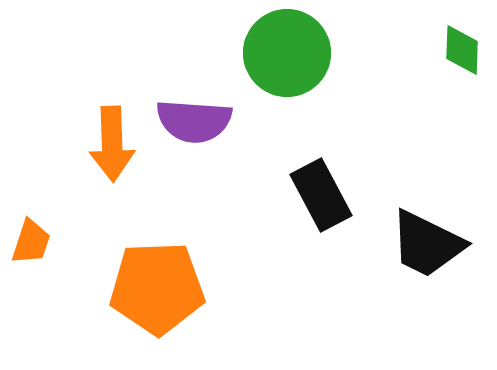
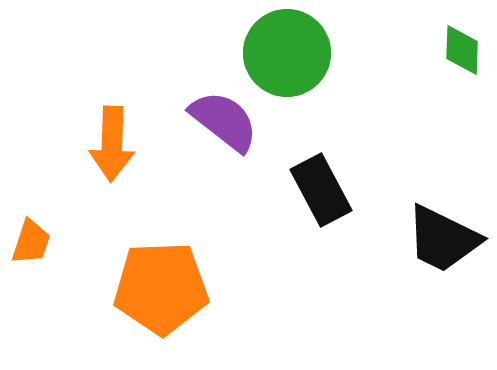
purple semicircle: moved 30 px right; rotated 146 degrees counterclockwise
orange arrow: rotated 4 degrees clockwise
black rectangle: moved 5 px up
black trapezoid: moved 16 px right, 5 px up
orange pentagon: moved 4 px right
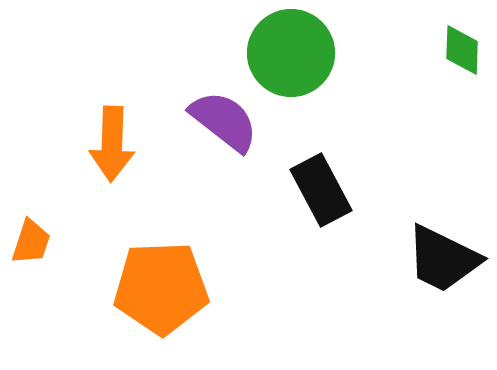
green circle: moved 4 px right
black trapezoid: moved 20 px down
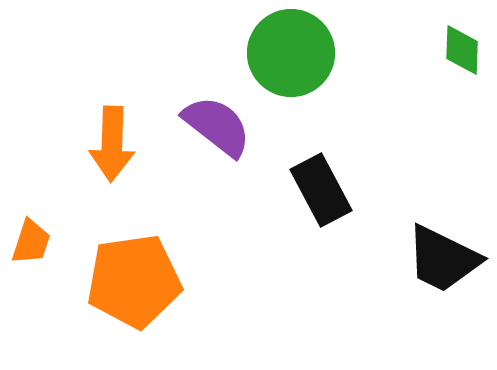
purple semicircle: moved 7 px left, 5 px down
orange pentagon: moved 27 px left, 7 px up; rotated 6 degrees counterclockwise
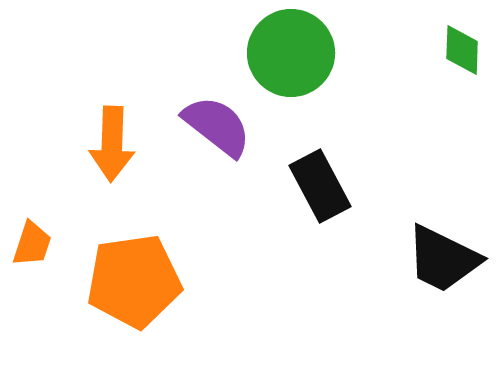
black rectangle: moved 1 px left, 4 px up
orange trapezoid: moved 1 px right, 2 px down
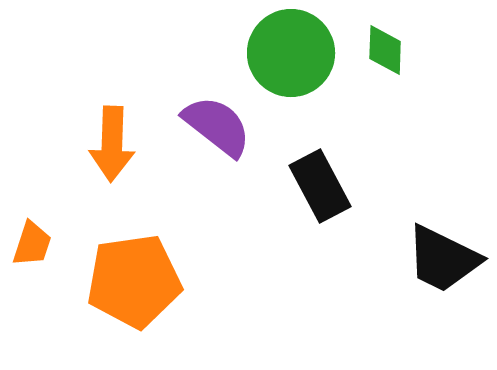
green diamond: moved 77 px left
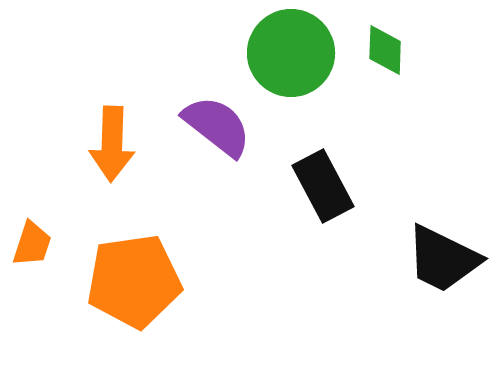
black rectangle: moved 3 px right
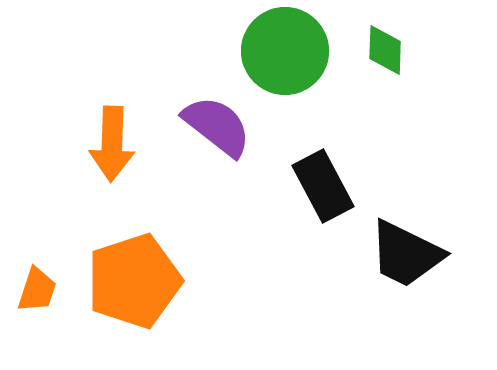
green circle: moved 6 px left, 2 px up
orange trapezoid: moved 5 px right, 46 px down
black trapezoid: moved 37 px left, 5 px up
orange pentagon: rotated 10 degrees counterclockwise
